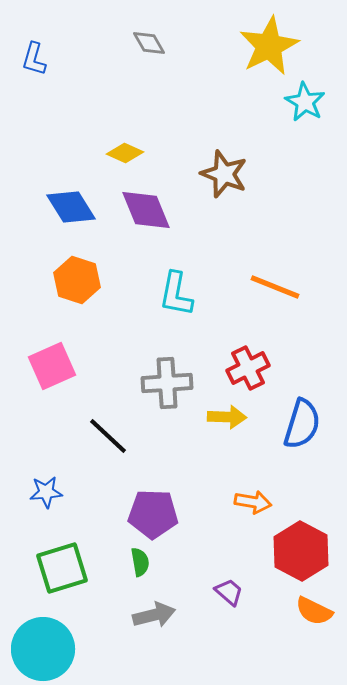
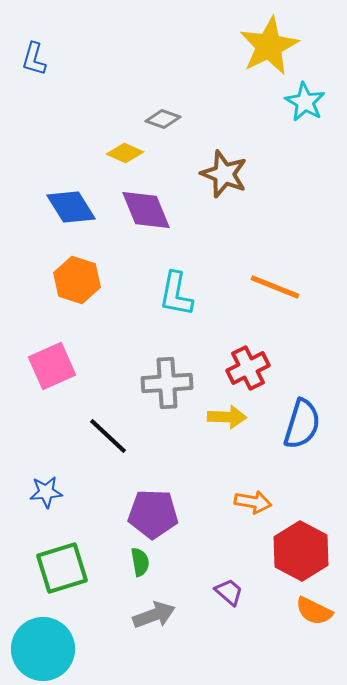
gray diamond: moved 14 px right, 76 px down; rotated 40 degrees counterclockwise
gray arrow: rotated 6 degrees counterclockwise
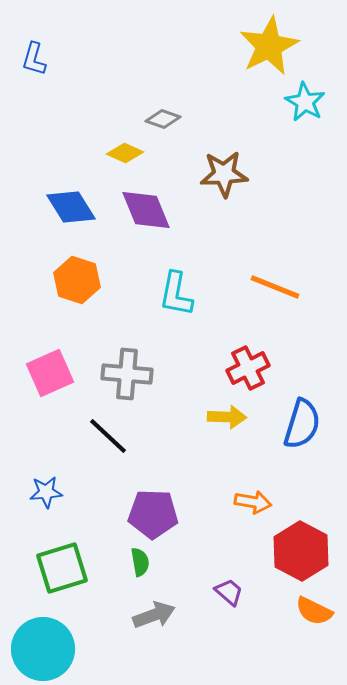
brown star: rotated 24 degrees counterclockwise
pink square: moved 2 px left, 7 px down
gray cross: moved 40 px left, 9 px up; rotated 9 degrees clockwise
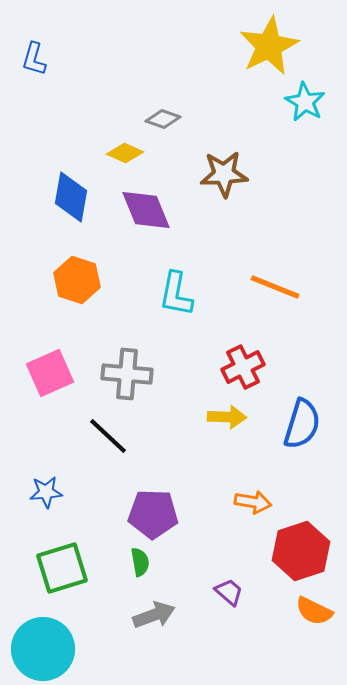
blue diamond: moved 10 px up; rotated 42 degrees clockwise
red cross: moved 5 px left, 1 px up
red hexagon: rotated 14 degrees clockwise
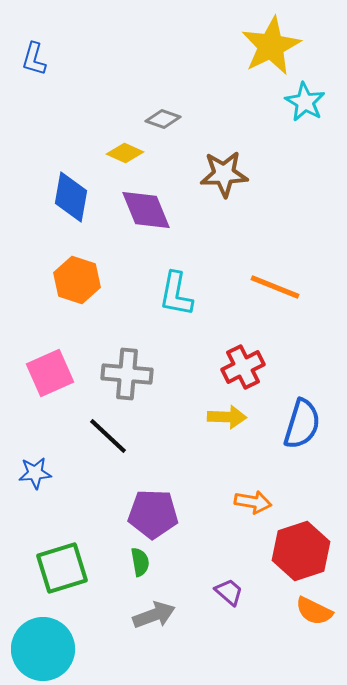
yellow star: moved 2 px right
blue star: moved 11 px left, 19 px up
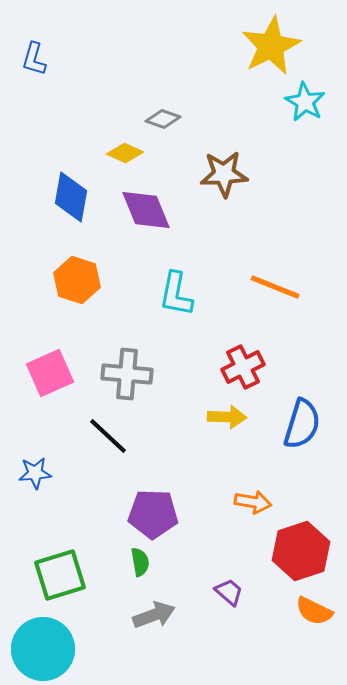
green square: moved 2 px left, 7 px down
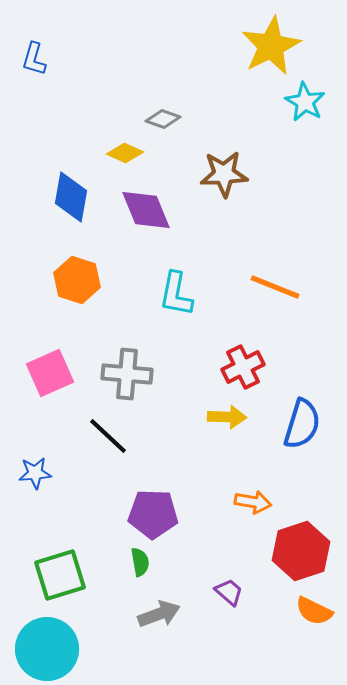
gray arrow: moved 5 px right, 1 px up
cyan circle: moved 4 px right
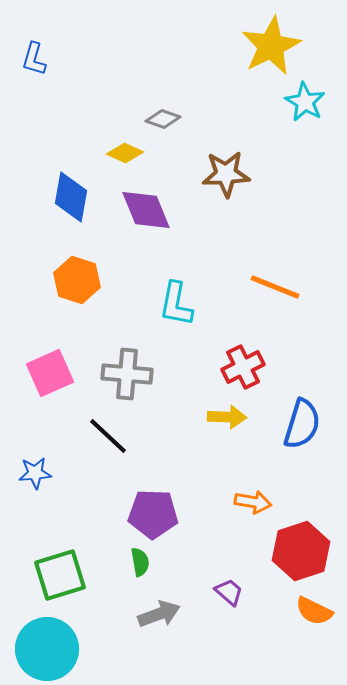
brown star: moved 2 px right
cyan L-shape: moved 10 px down
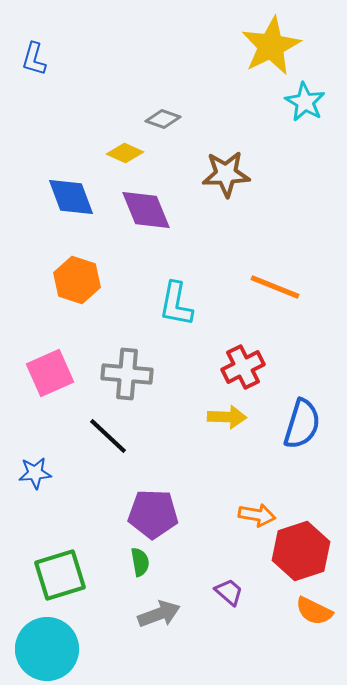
blue diamond: rotated 30 degrees counterclockwise
orange arrow: moved 4 px right, 13 px down
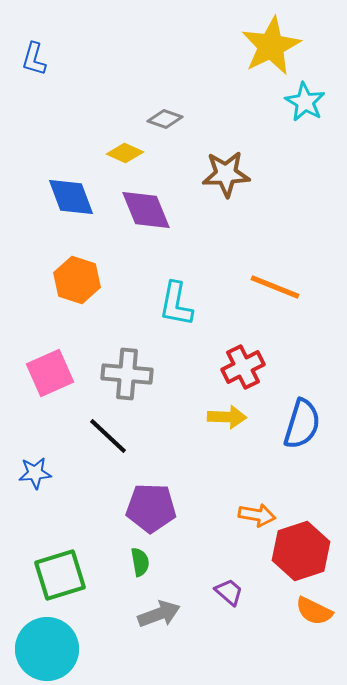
gray diamond: moved 2 px right
purple pentagon: moved 2 px left, 6 px up
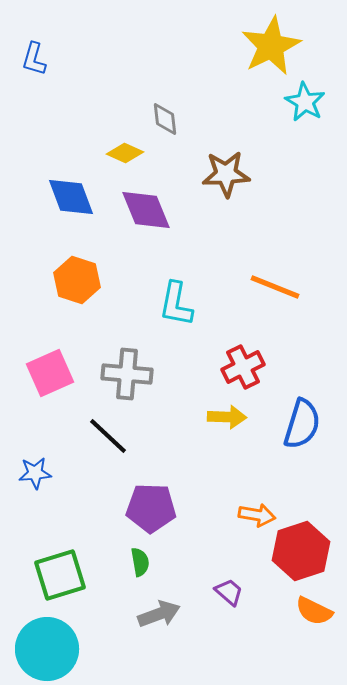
gray diamond: rotated 64 degrees clockwise
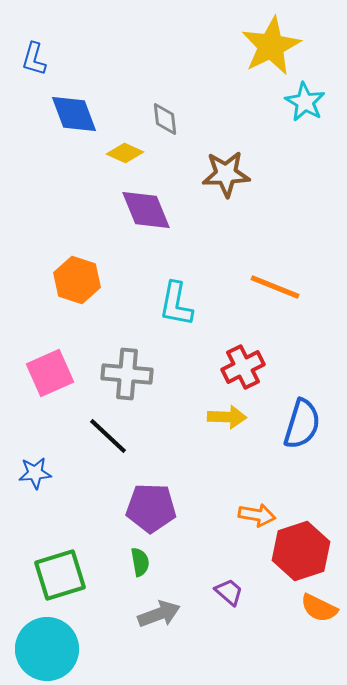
blue diamond: moved 3 px right, 83 px up
orange semicircle: moved 5 px right, 3 px up
